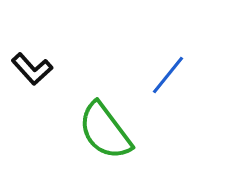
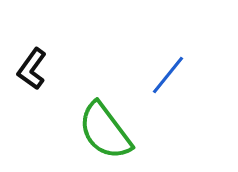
black L-shape: rotated 78 degrees clockwise
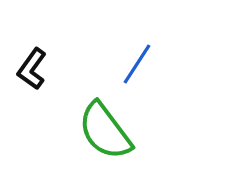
blue line: moved 31 px left, 11 px up; rotated 6 degrees counterclockwise
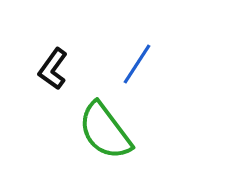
black L-shape: moved 21 px right
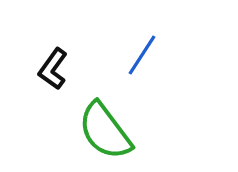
blue line: moved 5 px right, 9 px up
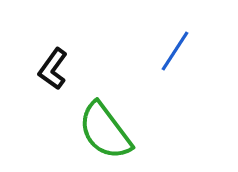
blue line: moved 33 px right, 4 px up
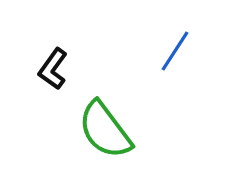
green semicircle: moved 1 px up
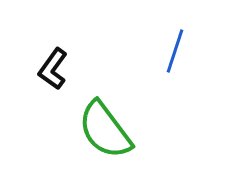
blue line: rotated 15 degrees counterclockwise
